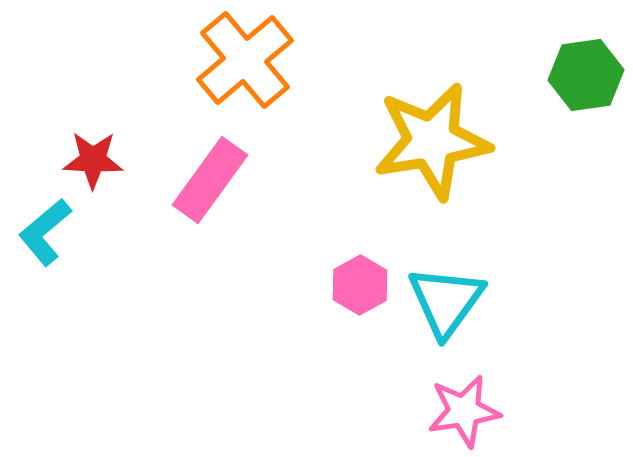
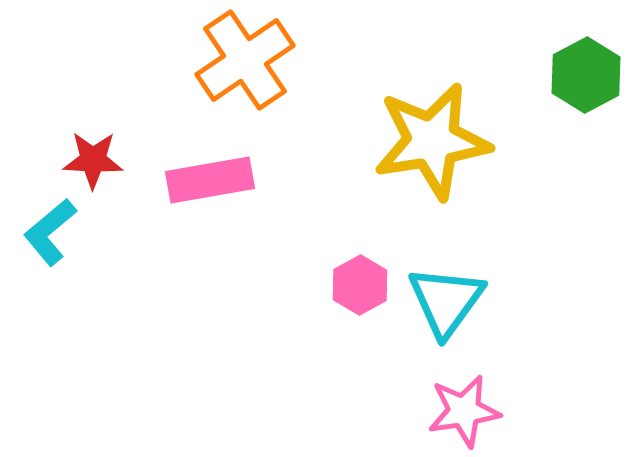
orange cross: rotated 6 degrees clockwise
green hexagon: rotated 20 degrees counterclockwise
pink rectangle: rotated 44 degrees clockwise
cyan L-shape: moved 5 px right
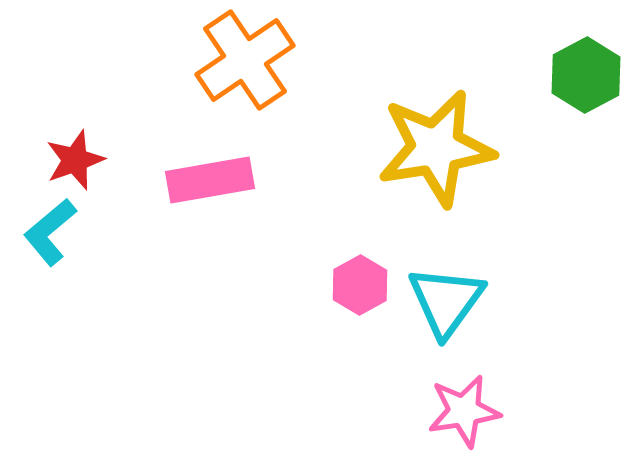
yellow star: moved 4 px right, 7 px down
red star: moved 18 px left; rotated 22 degrees counterclockwise
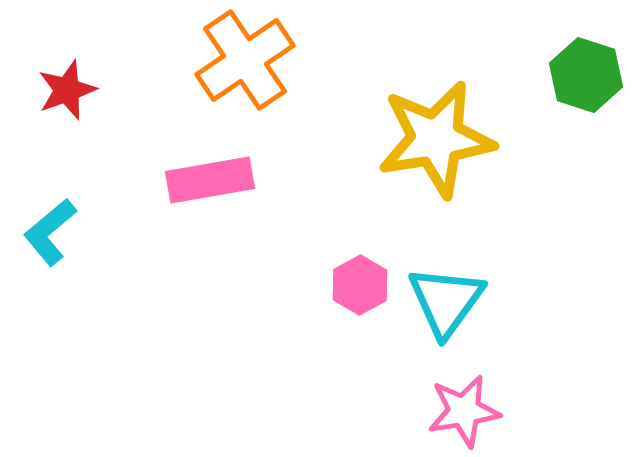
green hexagon: rotated 14 degrees counterclockwise
yellow star: moved 9 px up
red star: moved 8 px left, 70 px up
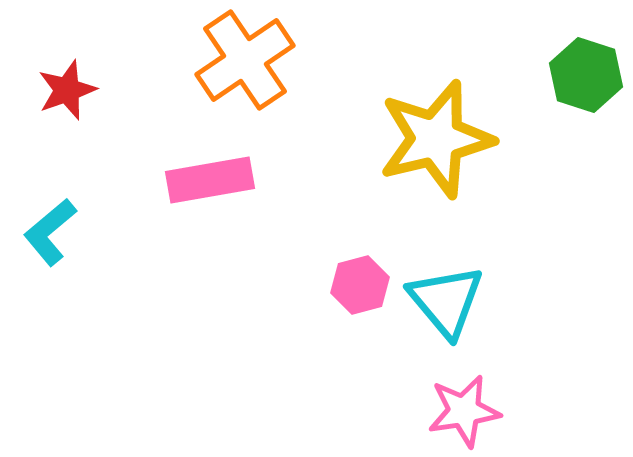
yellow star: rotated 5 degrees counterclockwise
pink hexagon: rotated 14 degrees clockwise
cyan triangle: rotated 16 degrees counterclockwise
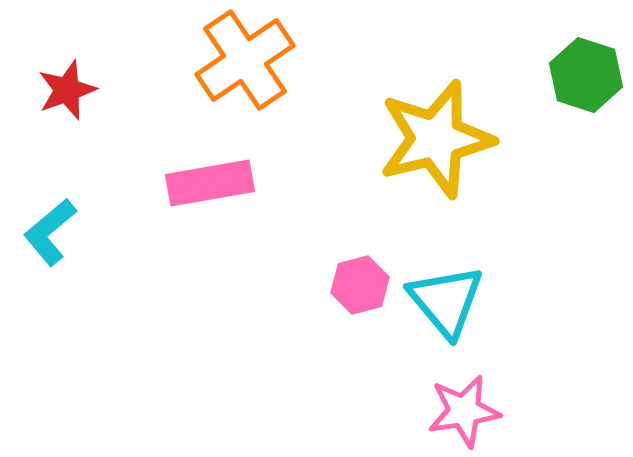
pink rectangle: moved 3 px down
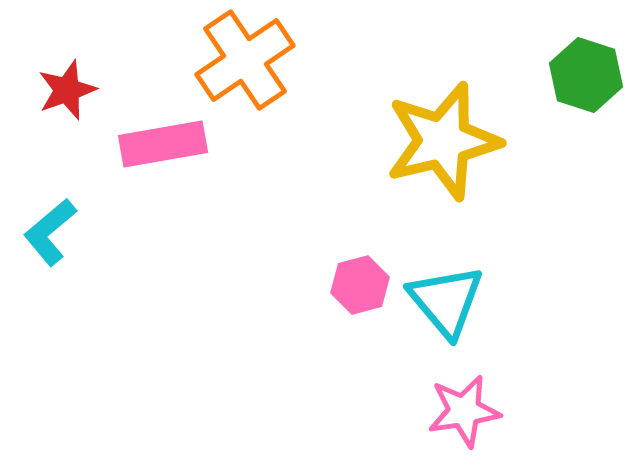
yellow star: moved 7 px right, 2 px down
pink rectangle: moved 47 px left, 39 px up
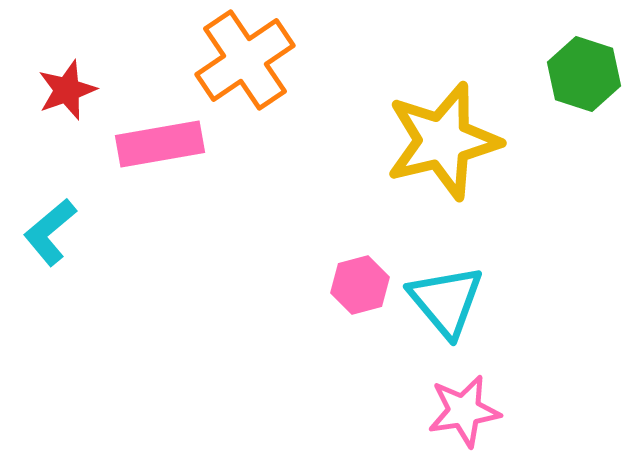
green hexagon: moved 2 px left, 1 px up
pink rectangle: moved 3 px left
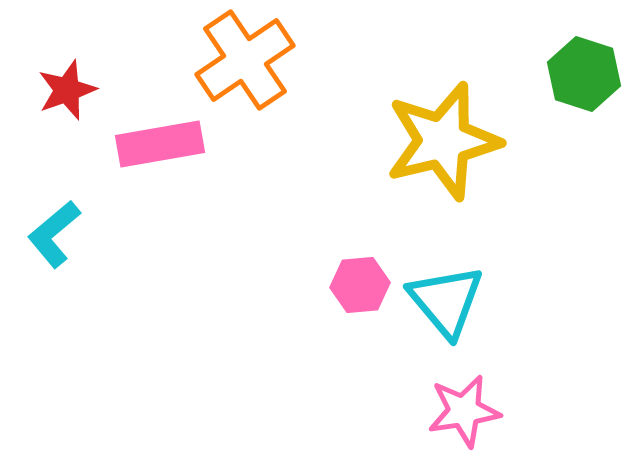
cyan L-shape: moved 4 px right, 2 px down
pink hexagon: rotated 10 degrees clockwise
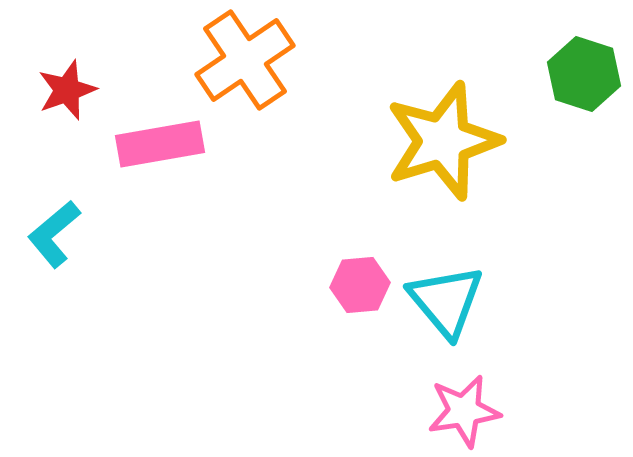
yellow star: rotated 3 degrees counterclockwise
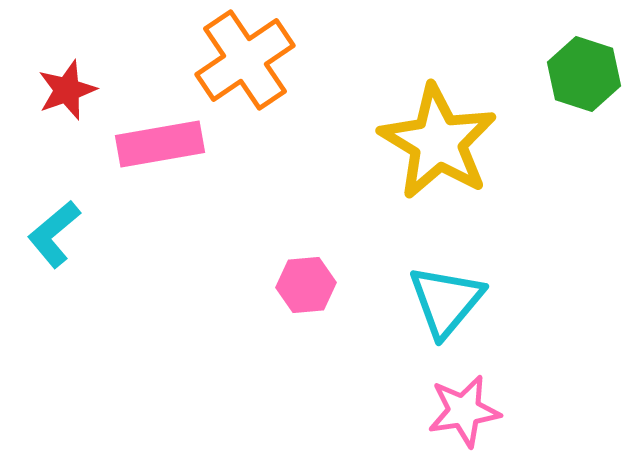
yellow star: moved 5 px left, 1 px down; rotated 24 degrees counterclockwise
pink hexagon: moved 54 px left
cyan triangle: rotated 20 degrees clockwise
